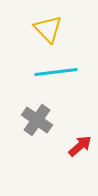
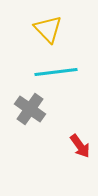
gray cross: moved 7 px left, 11 px up
red arrow: rotated 95 degrees clockwise
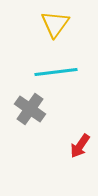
yellow triangle: moved 7 px right, 5 px up; rotated 20 degrees clockwise
red arrow: rotated 70 degrees clockwise
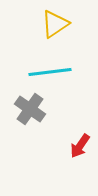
yellow triangle: rotated 20 degrees clockwise
cyan line: moved 6 px left
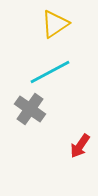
cyan line: rotated 21 degrees counterclockwise
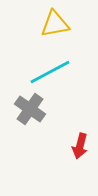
yellow triangle: rotated 24 degrees clockwise
red arrow: rotated 20 degrees counterclockwise
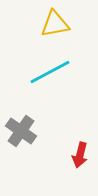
gray cross: moved 9 px left, 22 px down
red arrow: moved 9 px down
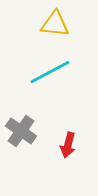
yellow triangle: rotated 16 degrees clockwise
red arrow: moved 12 px left, 10 px up
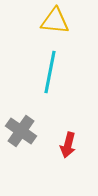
yellow triangle: moved 3 px up
cyan line: rotated 51 degrees counterclockwise
